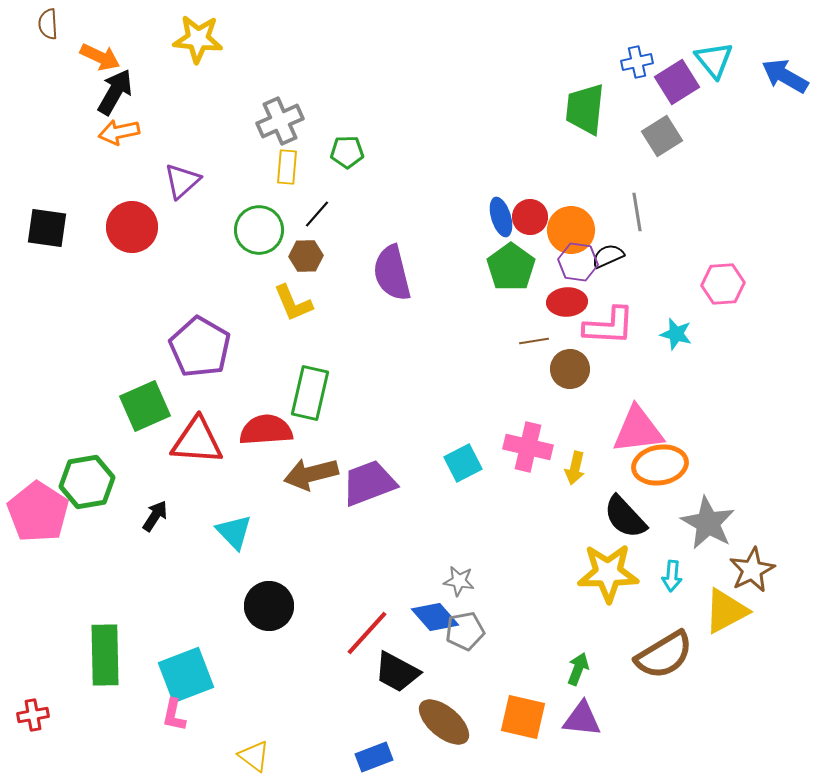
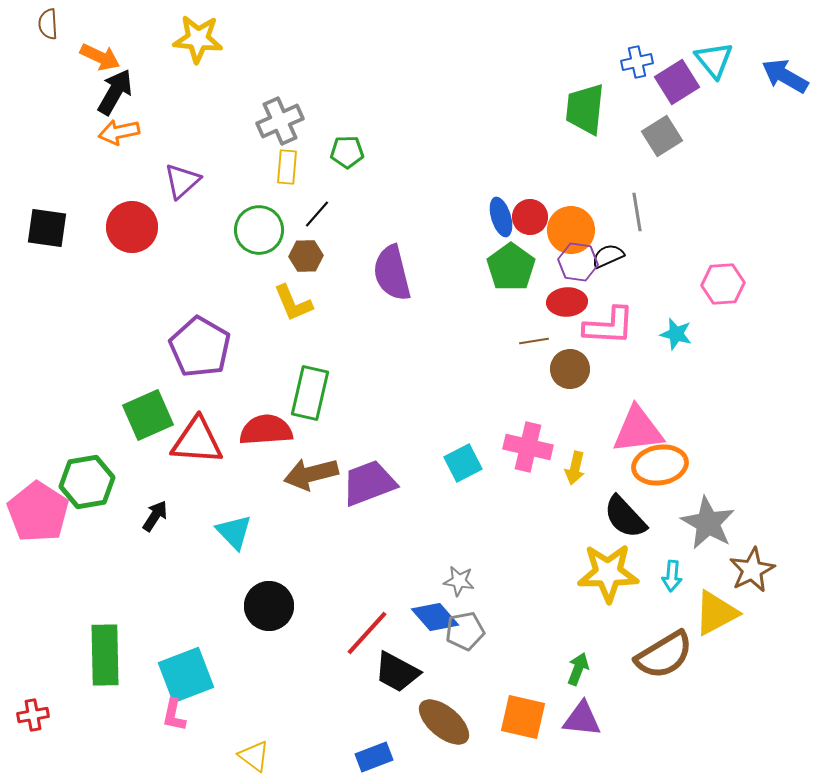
green square at (145, 406): moved 3 px right, 9 px down
yellow triangle at (726, 611): moved 10 px left, 2 px down
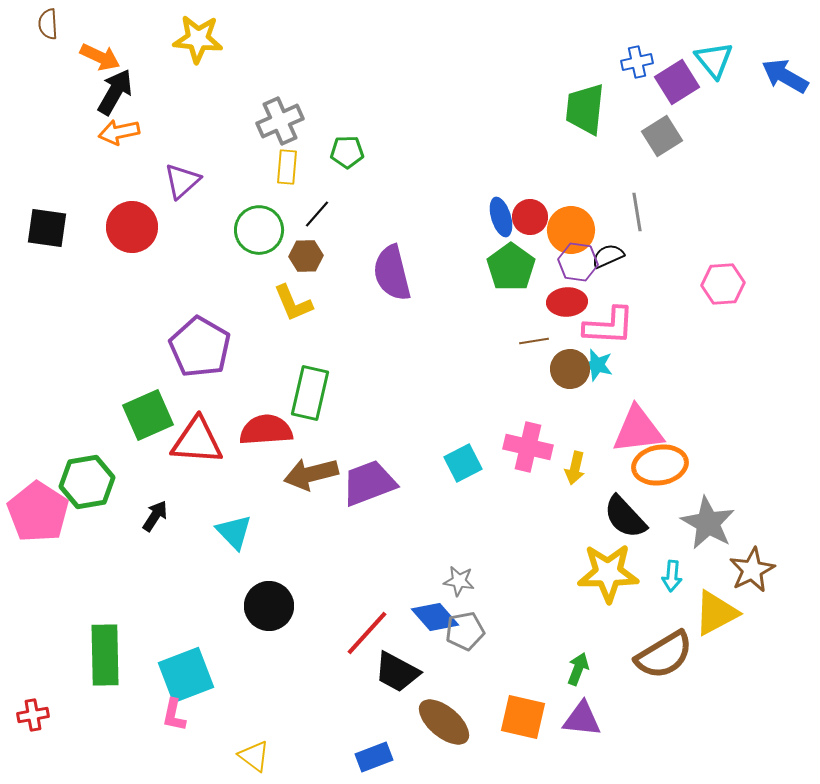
cyan star at (676, 334): moved 79 px left, 31 px down
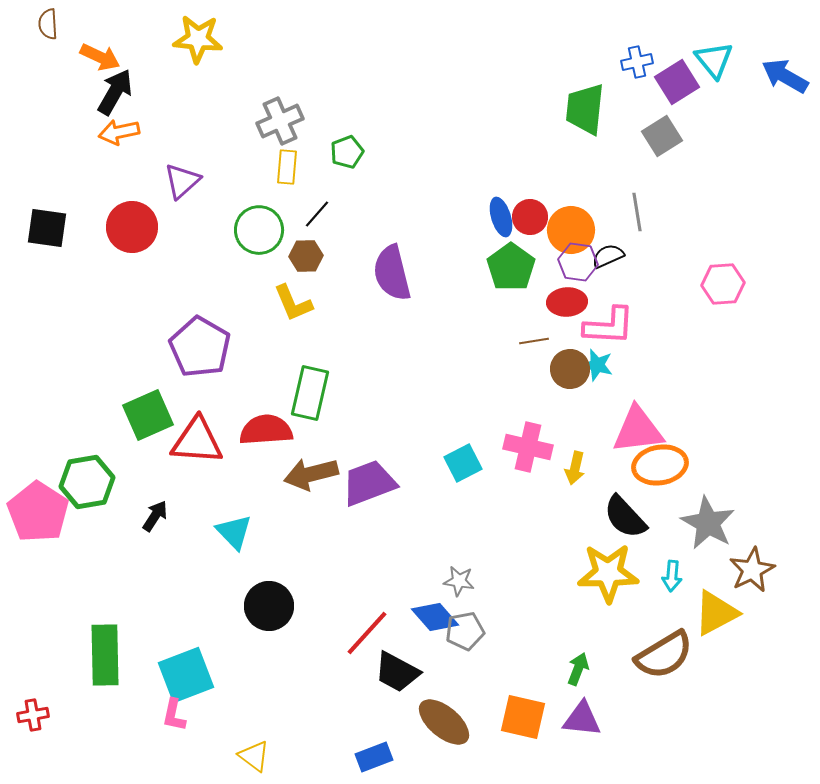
green pentagon at (347, 152): rotated 20 degrees counterclockwise
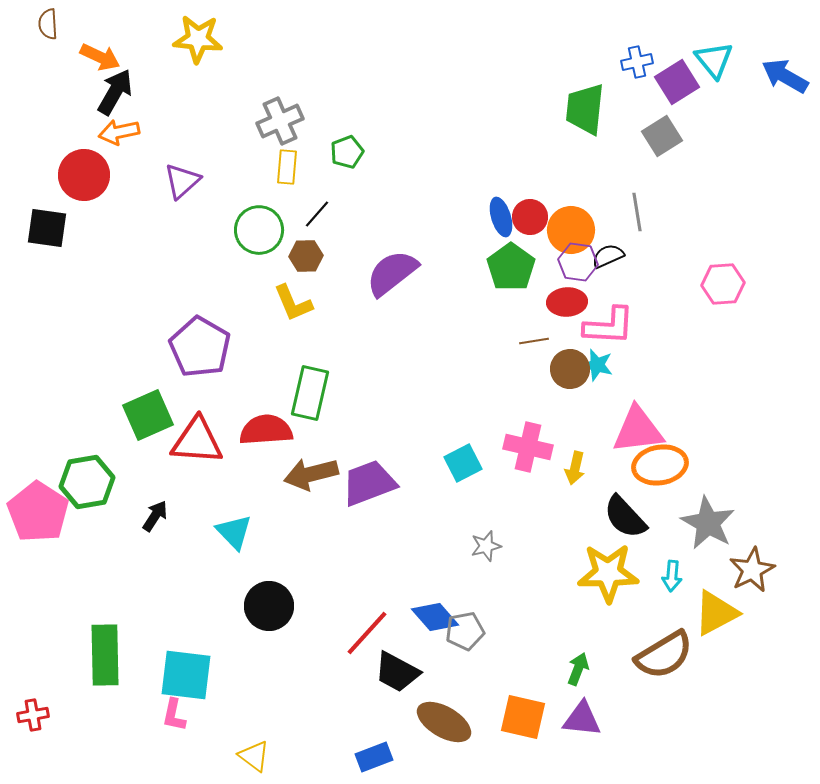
red circle at (132, 227): moved 48 px left, 52 px up
purple semicircle at (392, 273): rotated 66 degrees clockwise
gray star at (459, 581): moved 27 px right, 35 px up; rotated 24 degrees counterclockwise
cyan square at (186, 675): rotated 28 degrees clockwise
brown ellipse at (444, 722): rotated 10 degrees counterclockwise
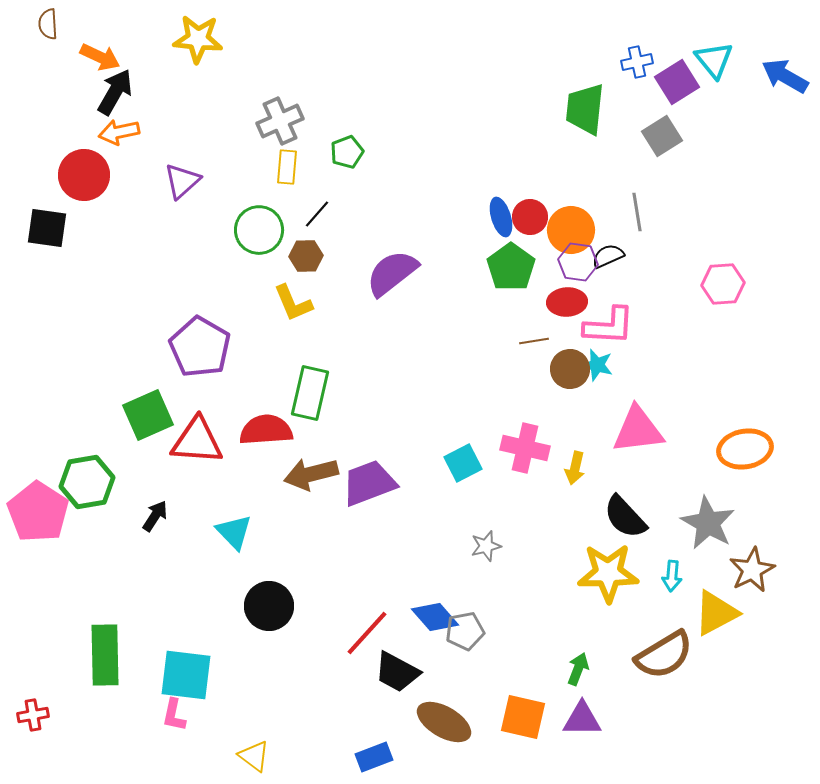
pink cross at (528, 447): moved 3 px left, 1 px down
orange ellipse at (660, 465): moved 85 px right, 16 px up
purple triangle at (582, 719): rotated 6 degrees counterclockwise
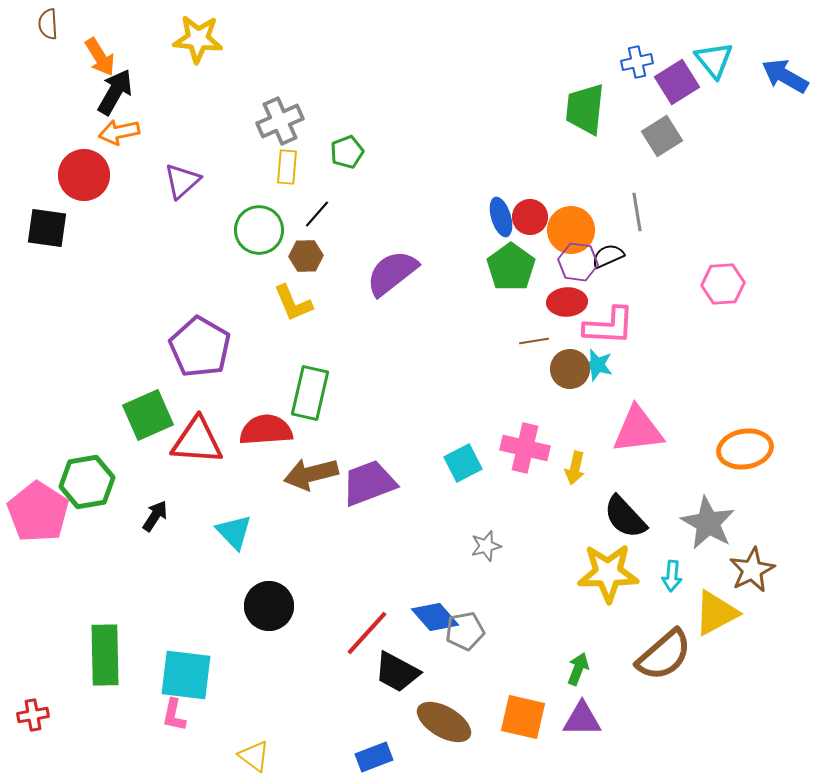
orange arrow at (100, 57): rotated 33 degrees clockwise
brown semicircle at (664, 655): rotated 10 degrees counterclockwise
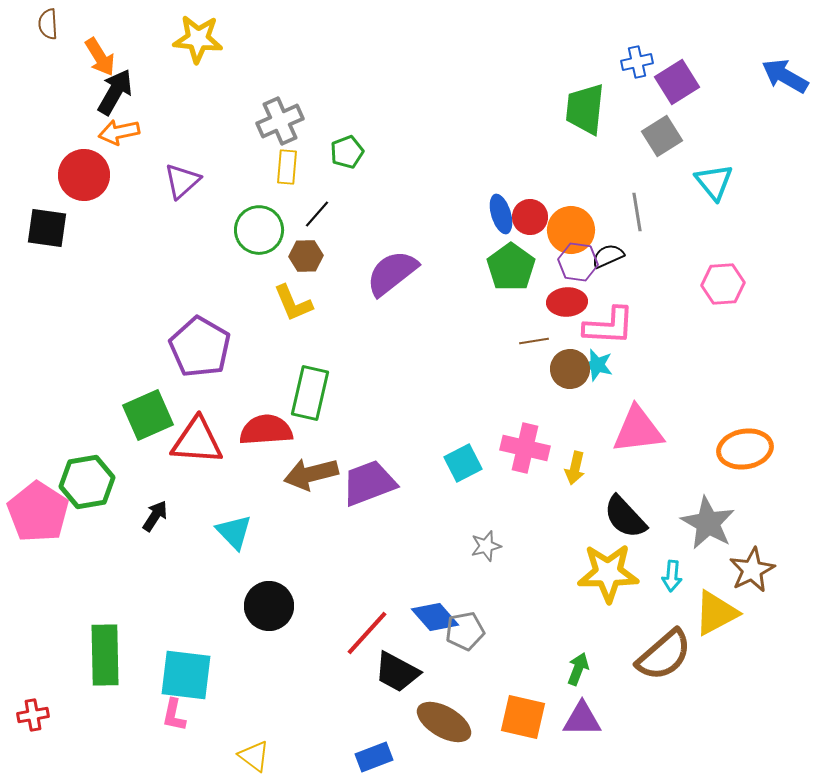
cyan triangle at (714, 60): moved 122 px down
blue ellipse at (501, 217): moved 3 px up
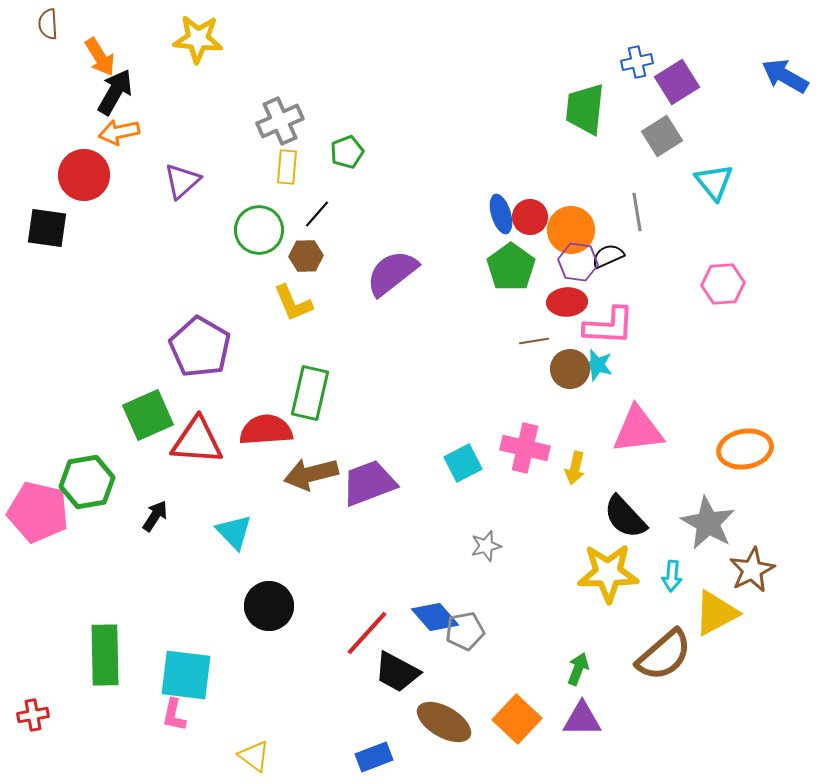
pink pentagon at (38, 512): rotated 20 degrees counterclockwise
orange square at (523, 717): moved 6 px left, 2 px down; rotated 30 degrees clockwise
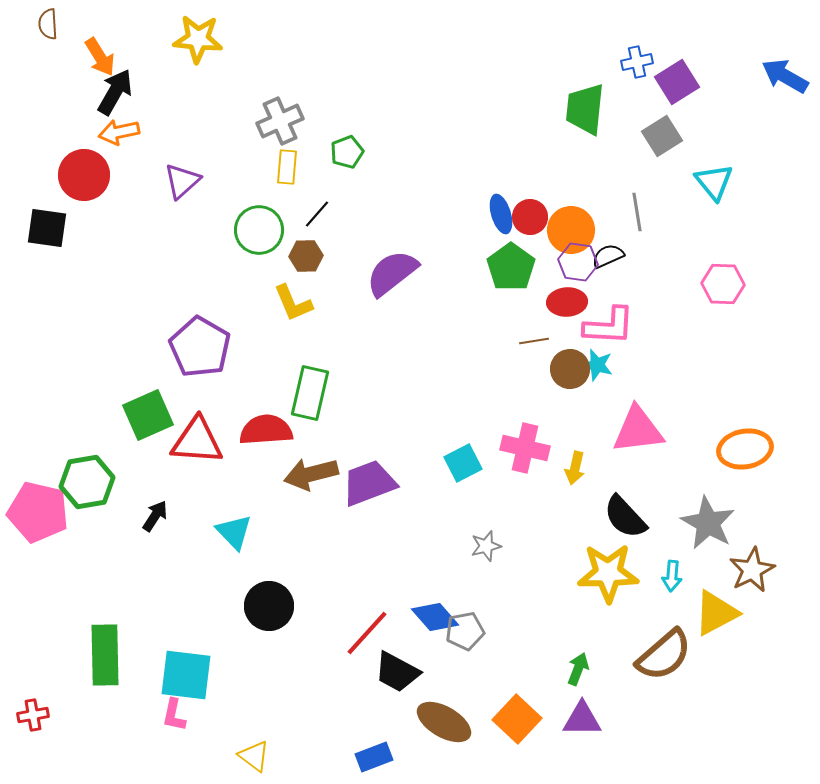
pink hexagon at (723, 284): rotated 6 degrees clockwise
